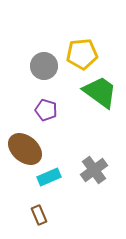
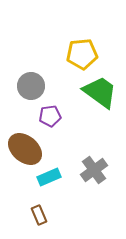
gray circle: moved 13 px left, 20 px down
purple pentagon: moved 4 px right, 6 px down; rotated 25 degrees counterclockwise
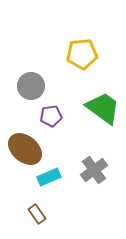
green trapezoid: moved 3 px right, 16 px down
purple pentagon: moved 1 px right
brown rectangle: moved 2 px left, 1 px up; rotated 12 degrees counterclockwise
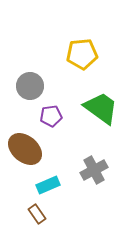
gray circle: moved 1 px left
green trapezoid: moved 2 px left
gray cross: rotated 8 degrees clockwise
cyan rectangle: moved 1 px left, 8 px down
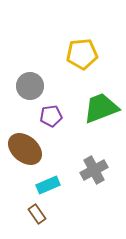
green trapezoid: rotated 57 degrees counterclockwise
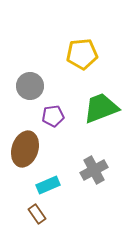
purple pentagon: moved 2 px right
brown ellipse: rotated 68 degrees clockwise
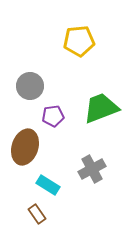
yellow pentagon: moved 3 px left, 13 px up
brown ellipse: moved 2 px up
gray cross: moved 2 px left, 1 px up
cyan rectangle: rotated 55 degrees clockwise
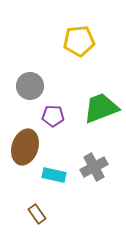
purple pentagon: rotated 10 degrees clockwise
gray cross: moved 2 px right, 2 px up
cyan rectangle: moved 6 px right, 10 px up; rotated 20 degrees counterclockwise
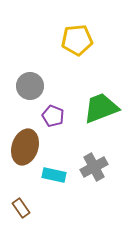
yellow pentagon: moved 2 px left, 1 px up
purple pentagon: rotated 20 degrees clockwise
brown rectangle: moved 16 px left, 6 px up
